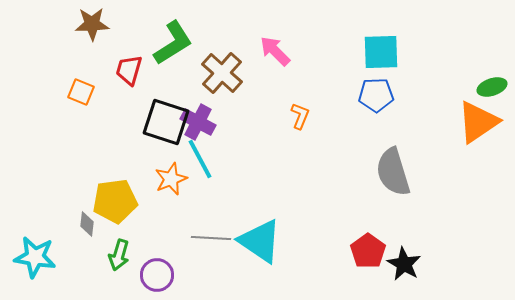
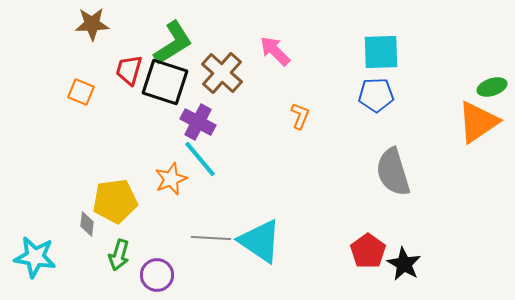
black square: moved 1 px left, 40 px up
cyan line: rotated 12 degrees counterclockwise
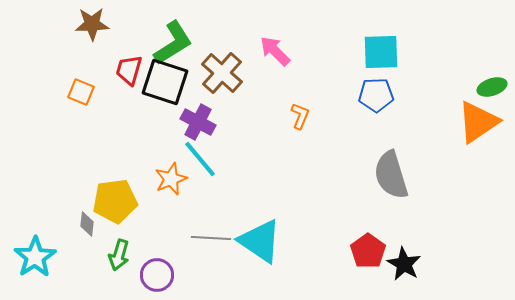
gray semicircle: moved 2 px left, 3 px down
cyan star: rotated 30 degrees clockwise
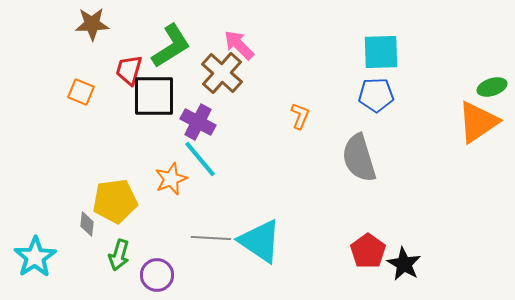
green L-shape: moved 2 px left, 3 px down
pink arrow: moved 36 px left, 6 px up
black square: moved 11 px left, 14 px down; rotated 18 degrees counterclockwise
gray semicircle: moved 32 px left, 17 px up
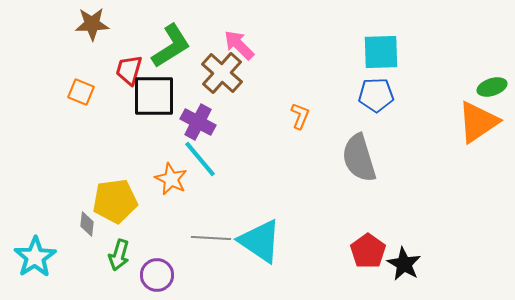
orange star: rotated 24 degrees counterclockwise
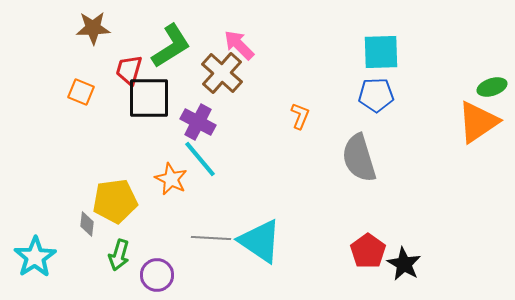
brown star: moved 1 px right, 4 px down
black square: moved 5 px left, 2 px down
